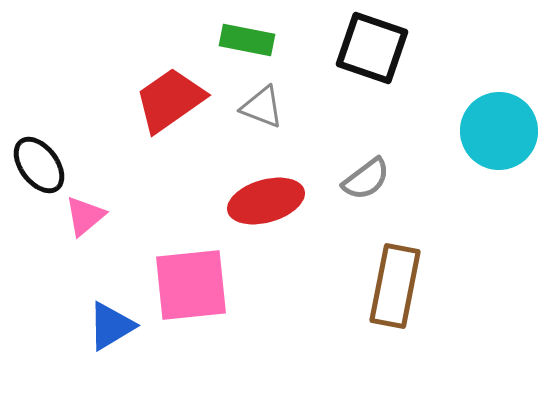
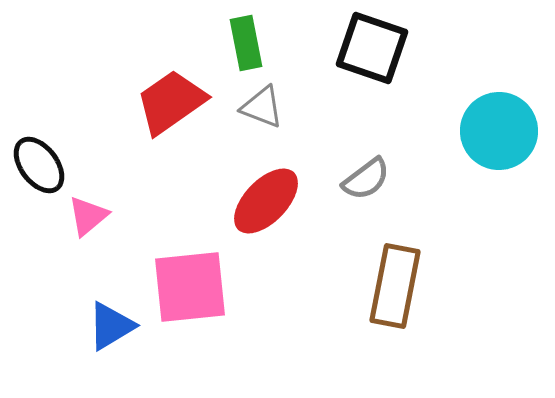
green rectangle: moved 1 px left, 3 px down; rotated 68 degrees clockwise
red trapezoid: moved 1 px right, 2 px down
red ellipse: rotated 30 degrees counterclockwise
pink triangle: moved 3 px right
pink square: moved 1 px left, 2 px down
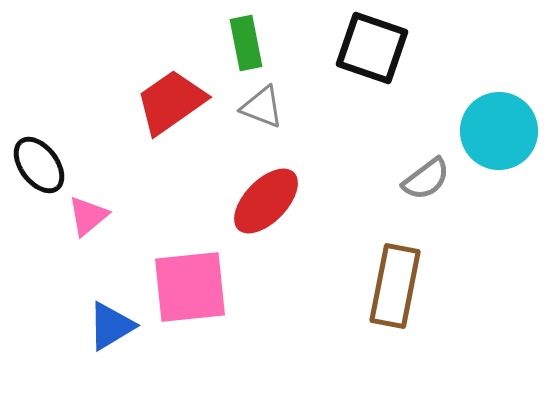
gray semicircle: moved 60 px right
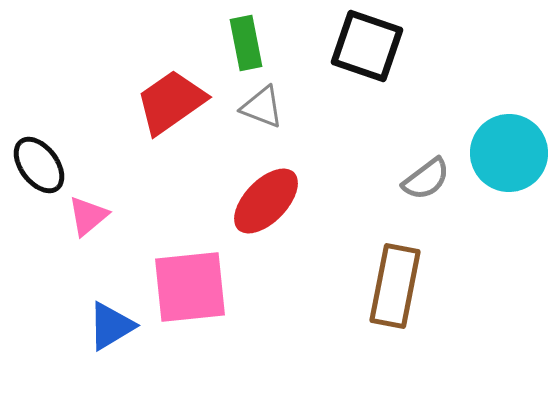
black square: moved 5 px left, 2 px up
cyan circle: moved 10 px right, 22 px down
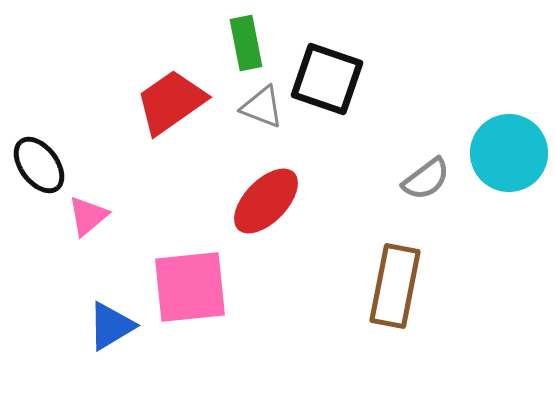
black square: moved 40 px left, 33 px down
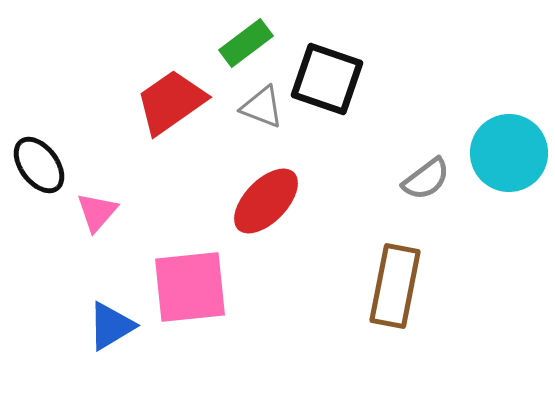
green rectangle: rotated 64 degrees clockwise
pink triangle: moved 9 px right, 4 px up; rotated 9 degrees counterclockwise
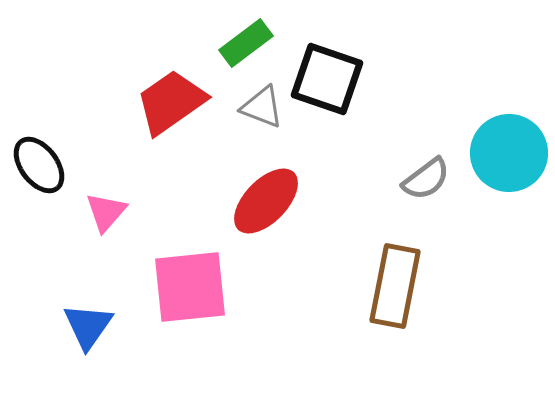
pink triangle: moved 9 px right
blue triangle: moved 23 px left; rotated 24 degrees counterclockwise
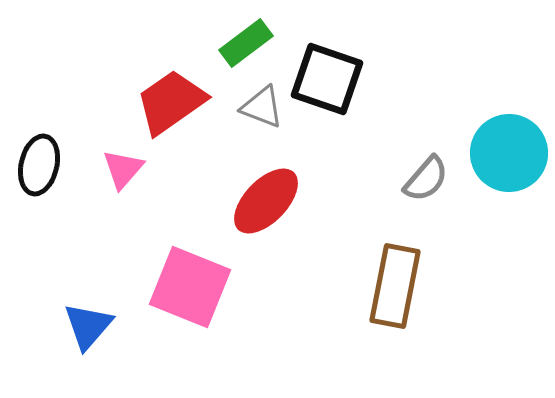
black ellipse: rotated 50 degrees clockwise
gray semicircle: rotated 12 degrees counterclockwise
pink triangle: moved 17 px right, 43 px up
pink square: rotated 28 degrees clockwise
blue triangle: rotated 6 degrees clockwise
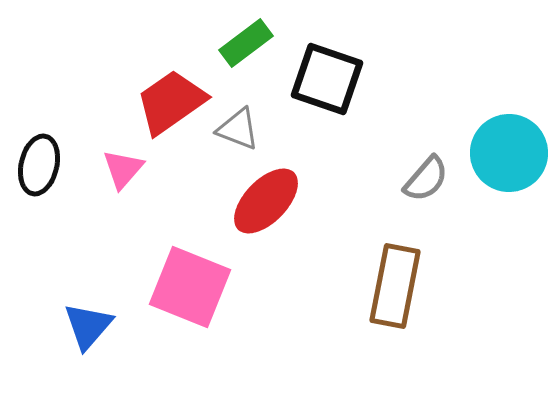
gray triangle: moved 24 px left, 22 px down
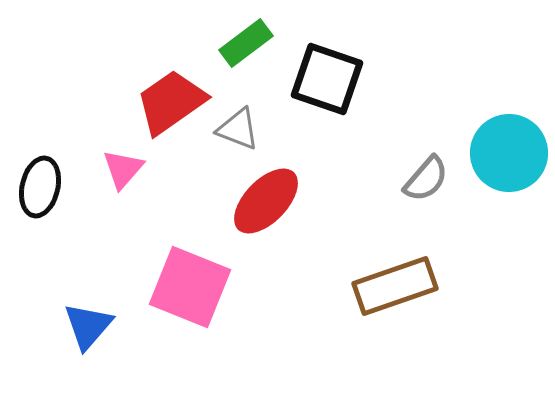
black ellipse: moved 1 px right, 22 px down
brown rectangle: rotated 60 degrees clockwise
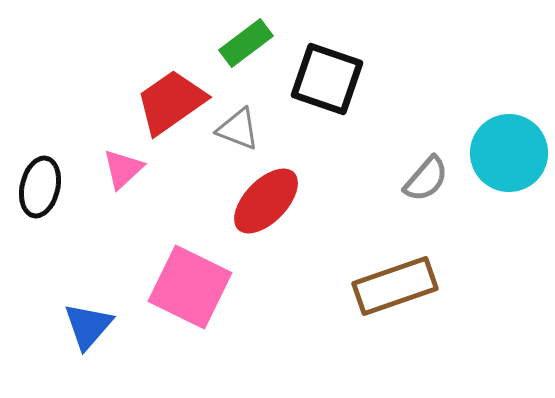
pink triangle: rotated 6 degrees clockwise
pink square: rotated 4 degrees clockwise
